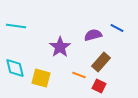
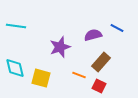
purple star: rotated 15 degrees clockwise
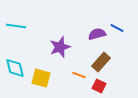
purple semicircle: moved 4 px right, 1 px up
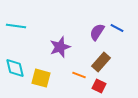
purple semicircle: moved 2 px up; rotated 42 degrees counterclockwise
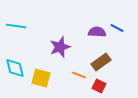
purple semicircle: rotated 60 degrees clockwise
brown rectangle: rotated 12 degrees clockwise
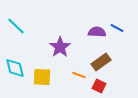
cyan line: rotated 36 degrees clockwise
purple star: rotated 15 degrees counterclockwise
yellow square: moved 1 px right, 1 px up; rotated 12 degrees counterclockwise
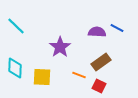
cyan diamond: rotated 15 degrees clockwise
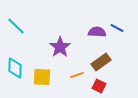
orange line: moved 2 px left; rotated 40 degrees counterclockwise
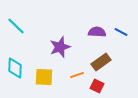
blue line: moved 4 px right, 4 px down
purple star: rotated 15 degrees clockwise
yellow square: moved 2 px right
red square: moved 2 px left
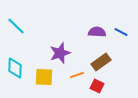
purple star: moved 6 px down
